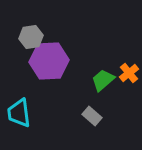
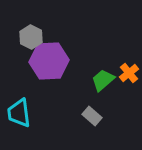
gray hexagon: rotated 25 degrees counterclockwise
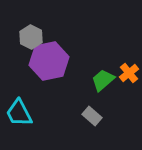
purple hexagon: rotated 9 degrees counterclockwise
cyan trapezoid: rotated 20 degrees counterclockwise
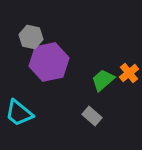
gray hexagon: rotated 15 degrees counterclockwise
purple hexagon: moved 1 px down
cyan trapezoid: rotated 24 degrees counterclockwise
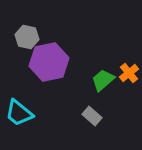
gray hexagon: moved 4 px left
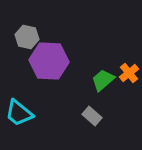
purple hexagon: moved 1 px up; rotated 15 degrees clockwise
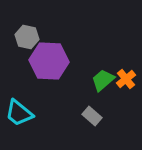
orange cross: moved 3 px left, 6 px down
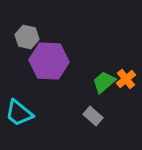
green trapezoid: moved 1 px right, 2 px down
gray rectangle: moved 1 px right
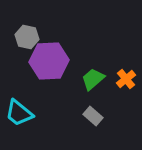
purple hexagon: rotated 6 degrees counterclockwise
green trapezoid: moved 11 px left, 3 px up
